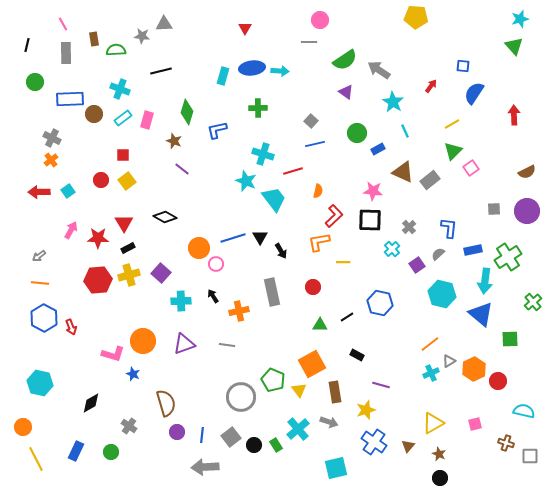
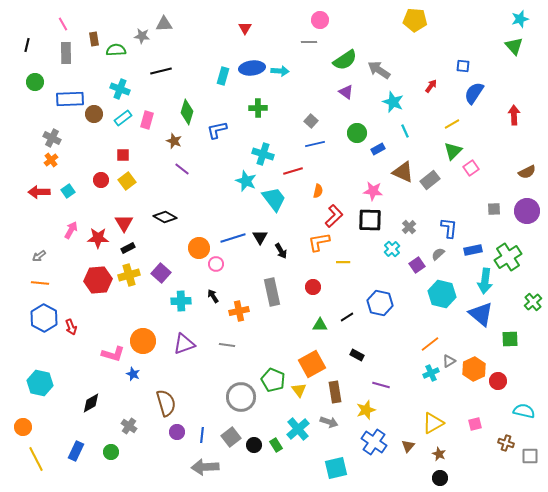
yellow pentagon at (416, 17): moved 1 px left, 3 px down
cyan star at (393, 102): rotated 10 degrees counterclockwise
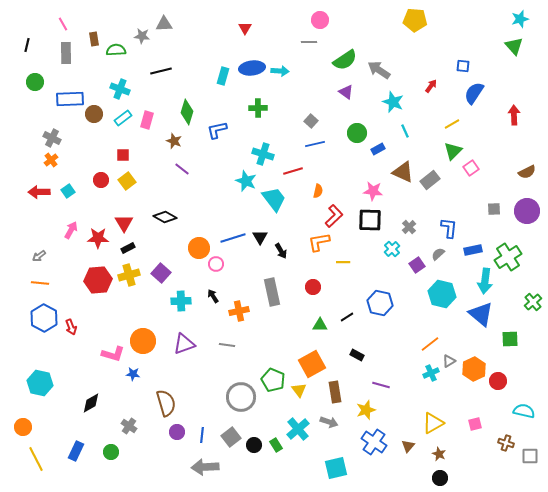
blue star at (133, 374): rotated 16 degrees counterclockwise
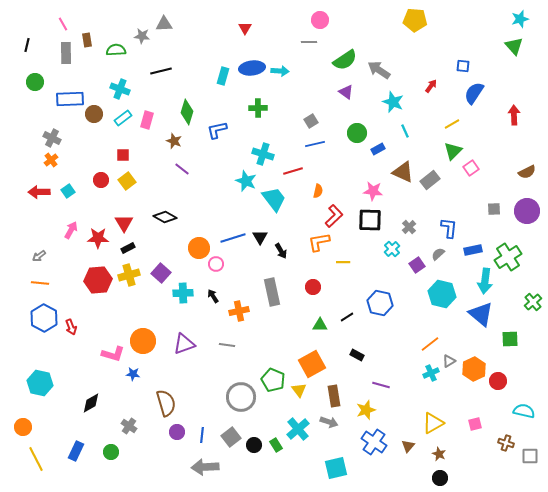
brown rectangle at (94, 39): moved 7 px left, 1 px down
gray square at (311, 121): rotated 16 degrees clockwise
cyan cross at (181, 301): moved 2 px right, 8 px up
brown rectangle at (335, 392): moved 1 px left, 4 px down
